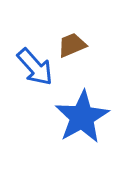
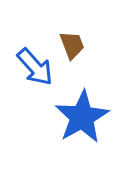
brown trapezoid: rotated 92 degrees clockwise
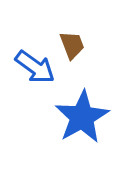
blue arrow: rotated 12 degrees counterclockwise
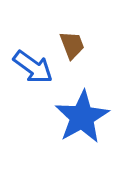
blue arrow: moved 2 px left
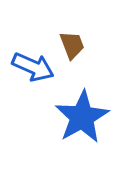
blue arrow: rotated 12 degrees counterclockwise
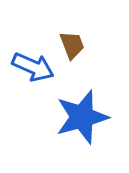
blue star: rotated 14 degrees clockwise
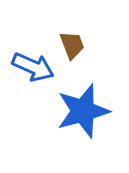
blue star: moved 1 px right, 6 px up
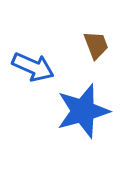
brown trapezoid: moved 24 px right
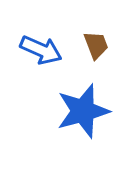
blue arrow: moved 8 px right, 17 px up
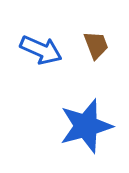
blue star: moved 3 px right, 15 px down
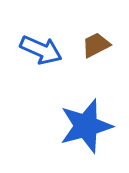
brown trapezoid: rotated 96 degrees counterclockwise
